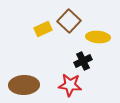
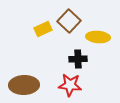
black cross: moved 5 px left, 2 px up; rotated 24 degrees clockwise
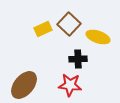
brown square: moved 3 px down
yellow ellipse: rotated 15 degrees clockwise
brown ellipse: rotated 48 degrees counterclockwise
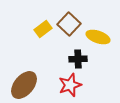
yellow rectangle: rotated 12 degrees counterclockwise
red star: rotated 25 degrees counterclockwise
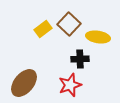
yellow ellipse: rotated 10 degrees counterclockwise
black cross: moved 2 px right
brown ellipse: moved 2 px up
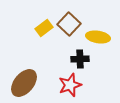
yellow rectangle: moved 1 px right, 1 px up
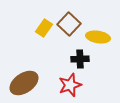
yellow rectangle: rotated 18 degrees counterclockwise
brown ellipse: rotated 16 degrees clockwise
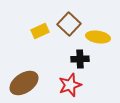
yellow rectangle: moved 4 px left, 3 px down; rotated 30 degrees clockwise
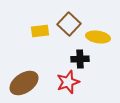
yellow rectangle: rotated 18 degrees clockwise
red star: moved 2 px left, 3 px up
